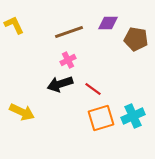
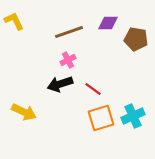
yellow L-shape: moved 4 px up
yellow arrow: moved 2 px right
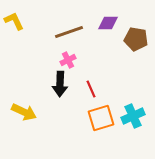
black arrow: rotated 70 degrees counterclockwise
red line: moved 2 px left; rotated 30 degrees clockwise
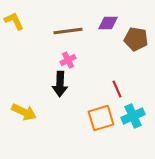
brown line: moved 1 px left, 1 px up; rotated 12 degrees clockwise
red line: moved 26 px right
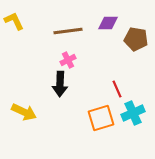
cyan cross: moved 3 px up
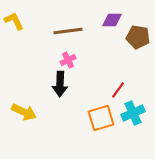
purple diamond: moved 4 px right, 3 px up
brown pentagon: moved 2 px right, 2 px up
red line: moved 1 px right, 1 px down; rotated 60 degrees clockwise
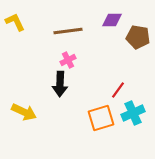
yellow L-shape: moved 1 px right, 1 px down
